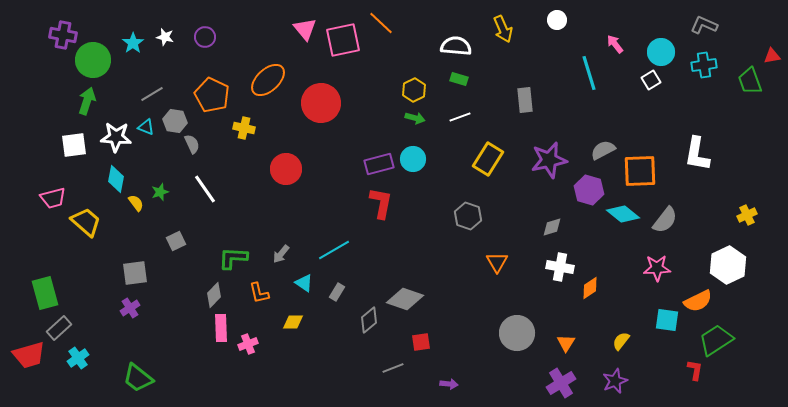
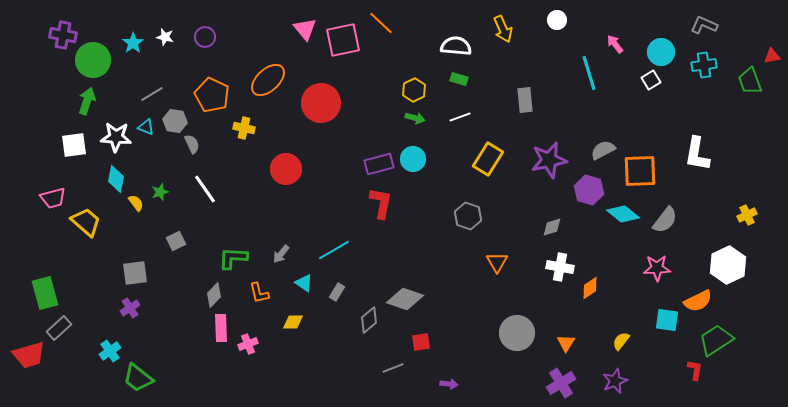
cyan cross at (78, 358): moved 32 px right, 7 px up
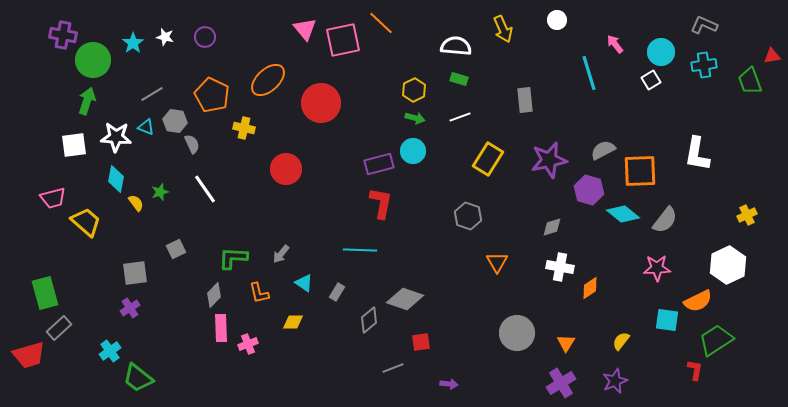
cyan circle at (413, 159): moved 8 px up
gray square at (176, 241): moved 8 px down
cyan line at (334, 250): moved 26 px right; rotated 32 degrees clockwise
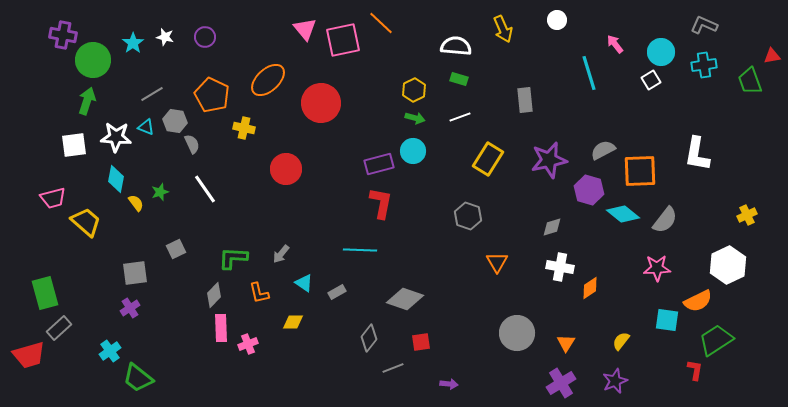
gray rectangle at (337, 292): rotated 30 degrees clockwise
gray diamond at (369, 320): moved 18 px down; rotated 12 degrees counterclockwise
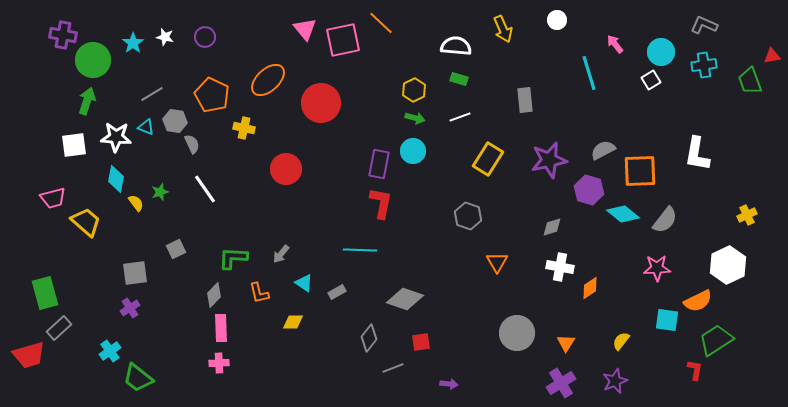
purple rectangle at (379, 164): rotated 64 degrees counterclockwise
pink cross at (248, 344): moved 29 px left, 19 px down; rotated 18 degrees clockwise
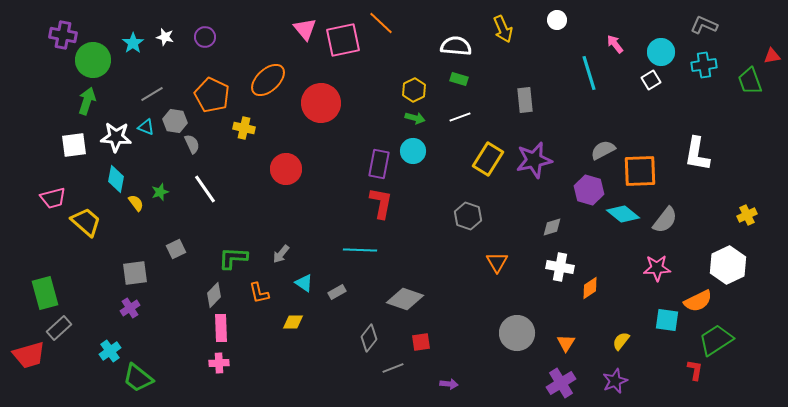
purple star at (549, 160): moved 15 px left
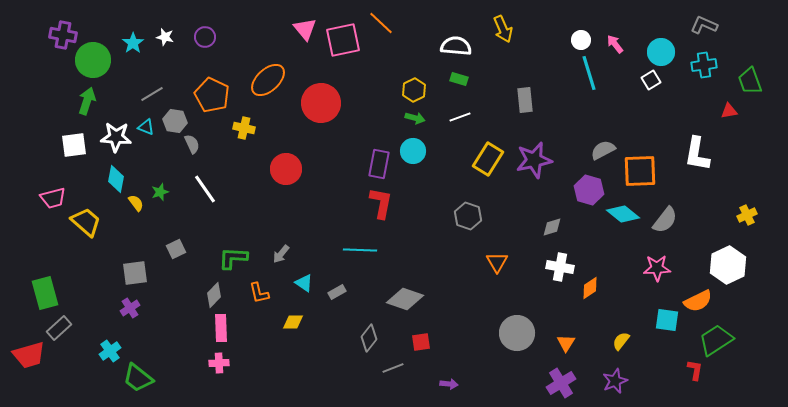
white circle at (557, 20): moved 24 px right, 20 px down
red triangle at (772, 56): moved 43 px left, 55 px down
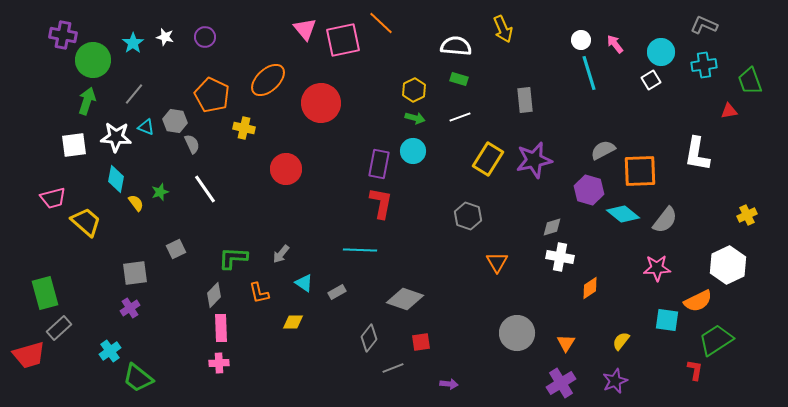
gray line at (152, 94): moved 18 px left; rotated 20 degrees counterclockwise
white cross at (560, 267): moved 10 px up
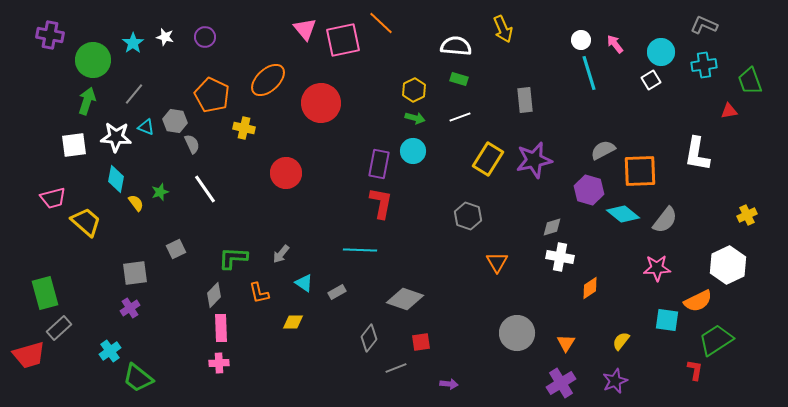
purple cross at (63, 35): moved 13 px left
red circle at (286, 169): moved 4 px down
gray line at (393, 368): moved 3 px right
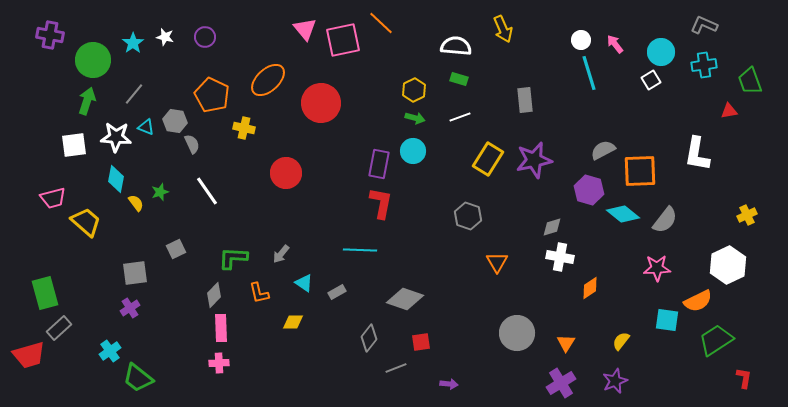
white line at (205, 189): moved 2 px right, 2 px down
red L-shape at (695, 370): moved 49 px right, 8 px down
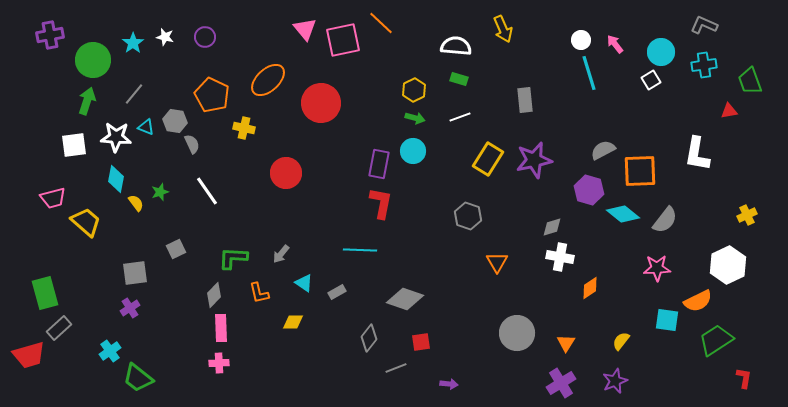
purple cross at (50, 35): rotated 20 degrees counterclockwise
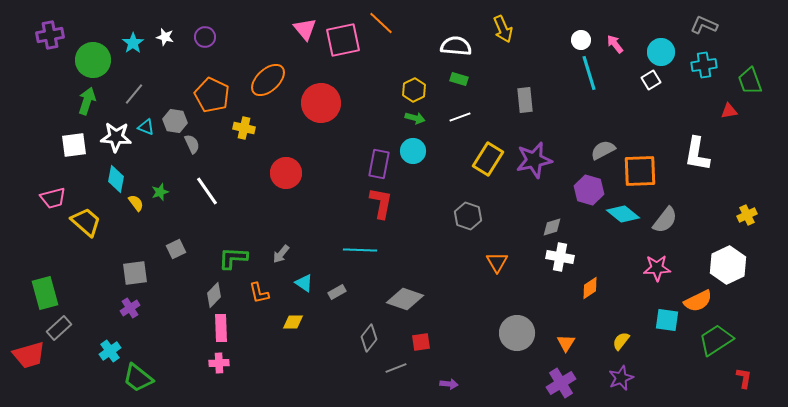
purple star at (615, 381): moved 6 px right, 3 px up
